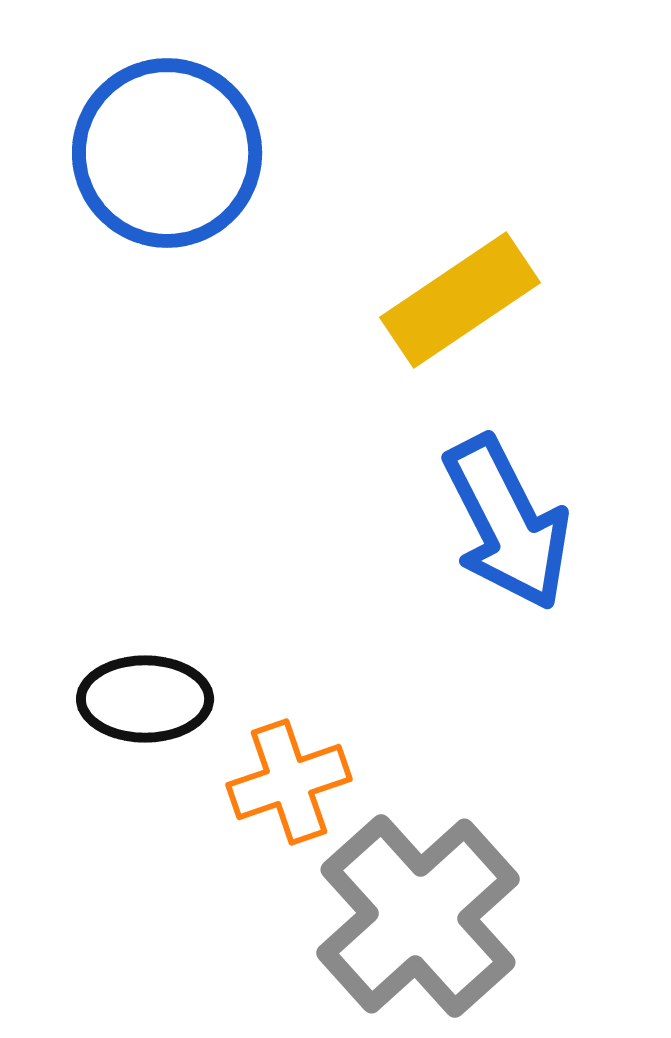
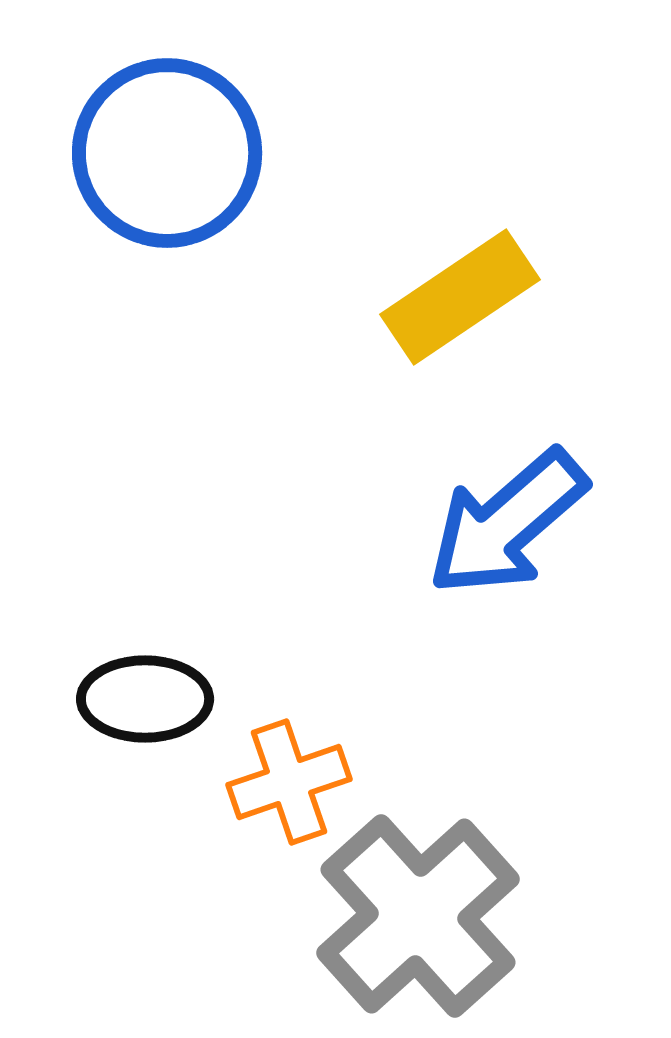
yellow rectangle: moved 3 px up
blue arrow: rotated 76 degrees clockwise
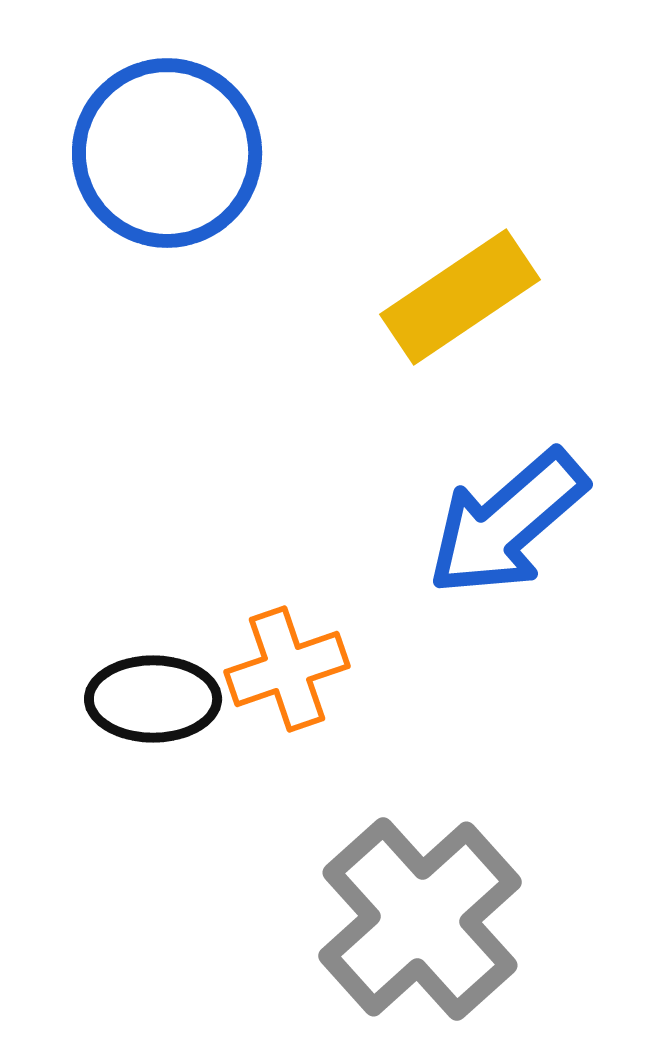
black ellipse: moved 8 px right
orange cross: moved 2 px left, 113 px up
gray cross: moved 2 px right, 3 px down
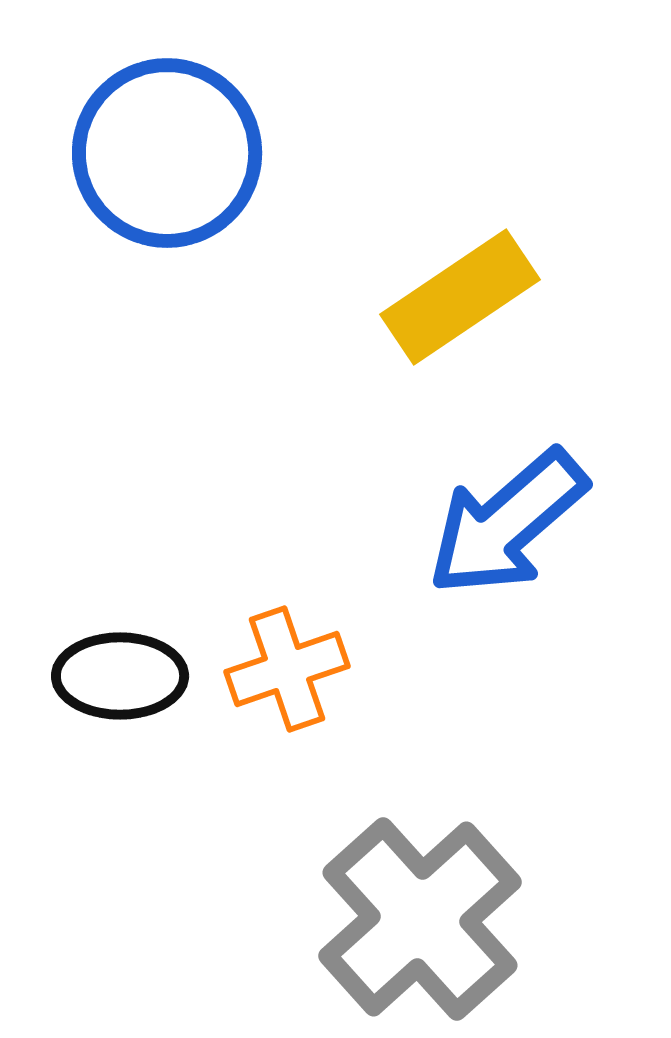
black ellipse: moved 33 px left, 23 px up
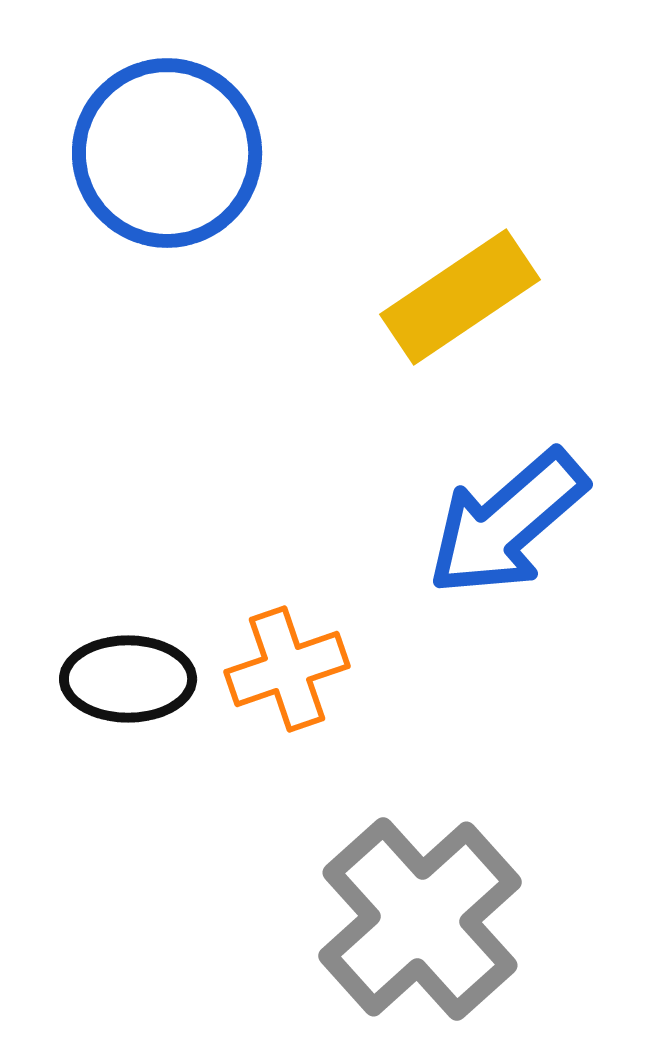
black ellipse: moved 8 px right, 3 px down
